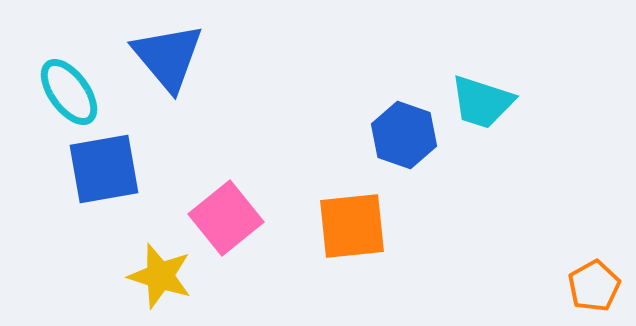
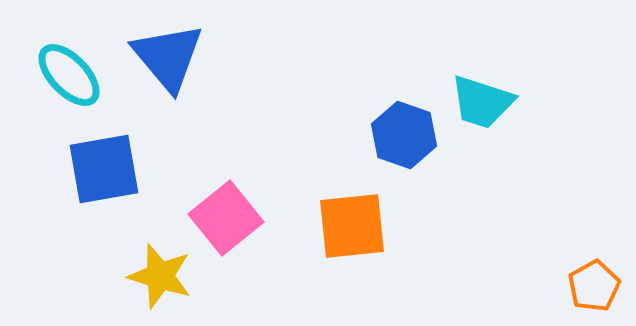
cyan ellipse: moved 17 px up; rotated 8 degrees counterclockwise
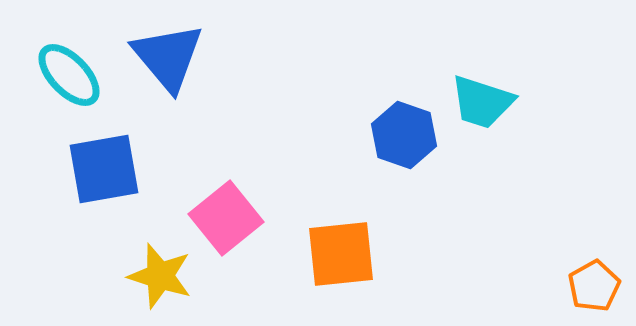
orange square: moved 11 px left, 28 px down
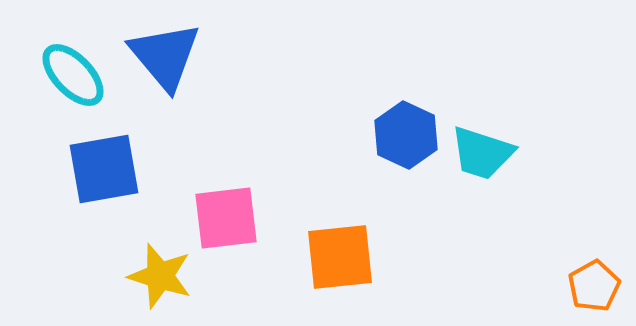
blue triangle: moved 3 px left, 1 px up
cyan ellipse: moved 4 px right
cyan trapezoid: moved 51 px down
blue hexagon: moved 2 px right; rotated 6 degrees clockwise
pink square: rotated 32 degrees clockwise
orange square: moved 1 px left, 3 px down
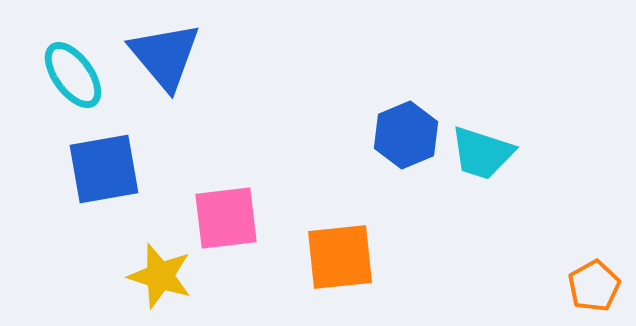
cyan ellipse: rotated 8 degrees clockwise
blue hexagon: rotated 12 degrees clockwise
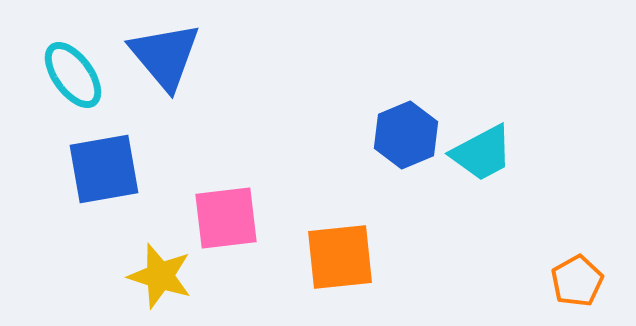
cyan trapezoid: rotated 46 degrees counterclockwise
orange pentagon: moved 17 px left, 5 px up
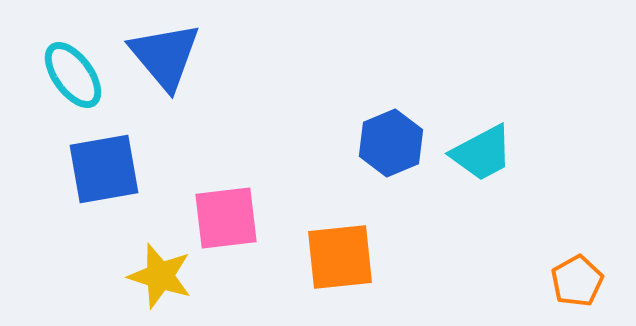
blue hexagon: moved 15 px left, 8 px down
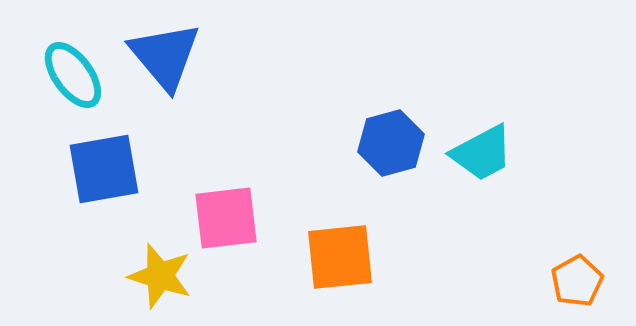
blue hexagon: rotated 8 degrees clockwise
